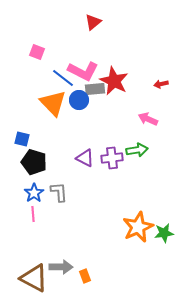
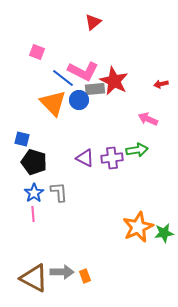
gray arrow: moved 1 px right, 5 px down
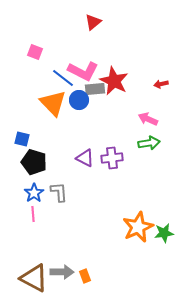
pink square: moved 2 px left
green arrow: moved 12 px right, 7 px up
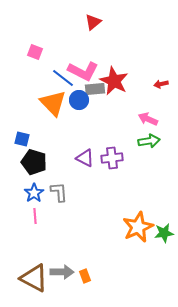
green arrow: moved 2 px up
pink line: moved 2 px right, 2 px down
